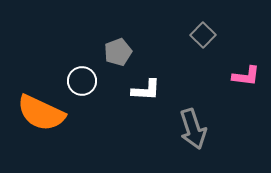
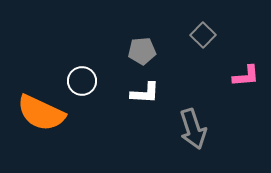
gray pentagon: moved 24 px right, 1 px up; rotated 16 degrees clockwise
pink L-shape: rotated 12 degrees counterclockwise
white L-shape: moved 1 px left, 3 px down
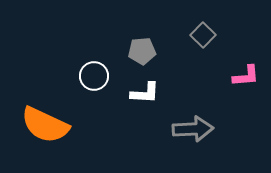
white circle: moved 12 px right, 5 px up
orange semicircle: moved 4 px right, 12 px down
gray arrow: rotated 75 degrees counterclockwise
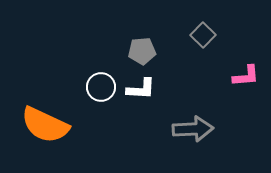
white circle: moved 7 px right, 11 px down
white L-shape: moved 4 px left, 4 px up
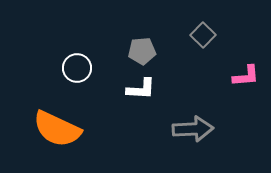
white circle: moved 24 px left, 19 px up
orange semicircle: moved 12 px right, 4 px down
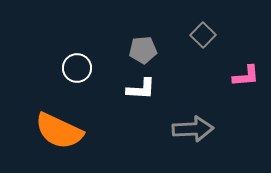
gray pentagon: moved 1 px right, 1 px up
orange semicircle: moved 2 px right, 2 px down
